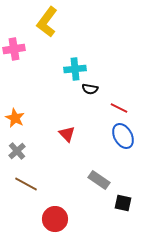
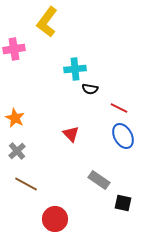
red triangle: moved 4 px right
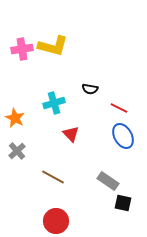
yellow L-shape: moved 6 px right, 24 px down; rotated 112 degrees counterclockwise
pink cross: moved 8 px right
cyan cross: moved 21 px left, 34 px down; rotated 10 degrees counterclockwise
gray rectangle: moved 9 px right, 1 px down
brown line: moved 27 px right, 7 px up
red circle: moved 1 px right, 2 px down
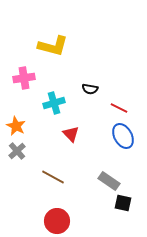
pink cross: moved 2 px right, 29 px down
orange star: moved 1 px right, 8 px down
gray rectangle: moved 1 px right
red circle: moved 1 px right
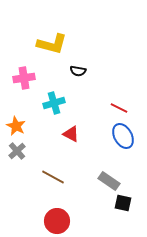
yellow L-shape: moved 1 px left, 2 px up
black semicircle: moved 12 px left, 18 px up
red triangle: rotated 18 degrees counterclockwise
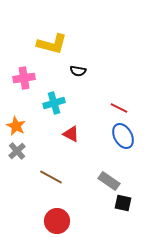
brown line: moved 2 px left
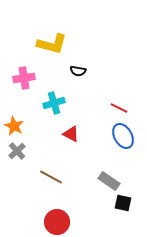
orange star: moved 2 px left
red circle: moved 1 px down
